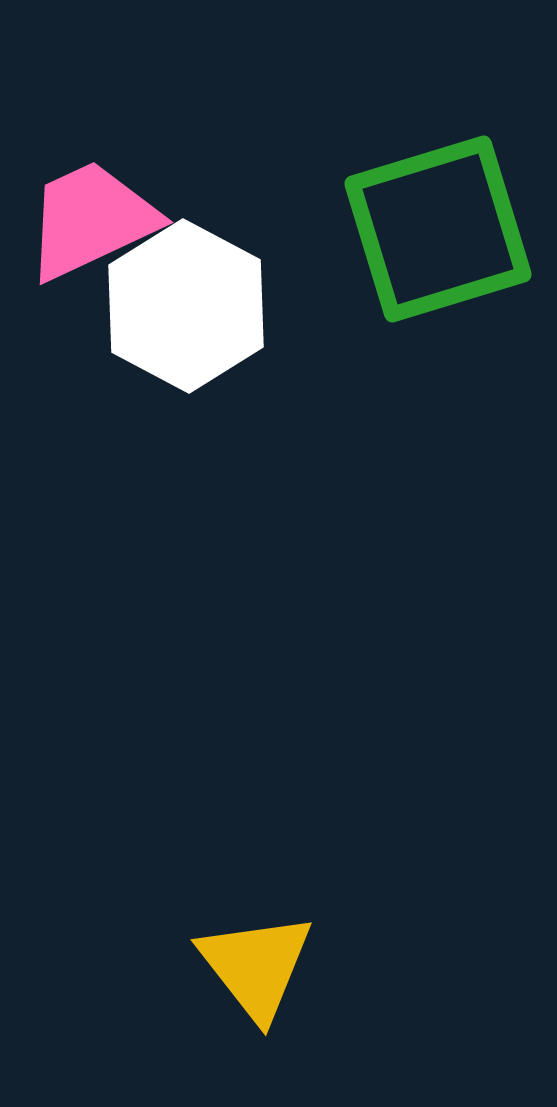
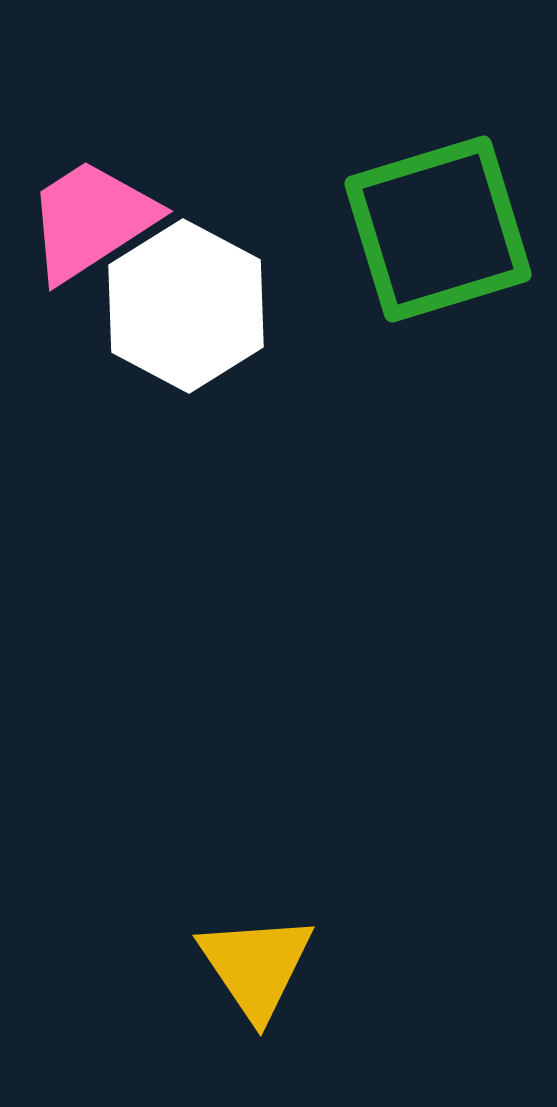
pink trapezoid: rotated 8 degrees counterclockwise
yellow triangle: rotated 4 degrees clockwise
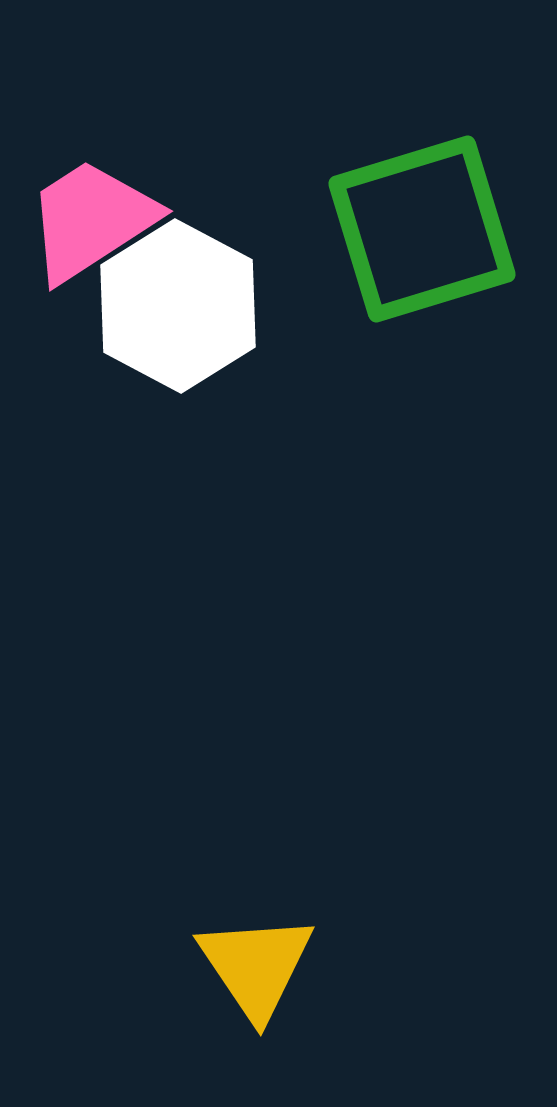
green square: moved 16 px left
white hexagon: moved 8 px left
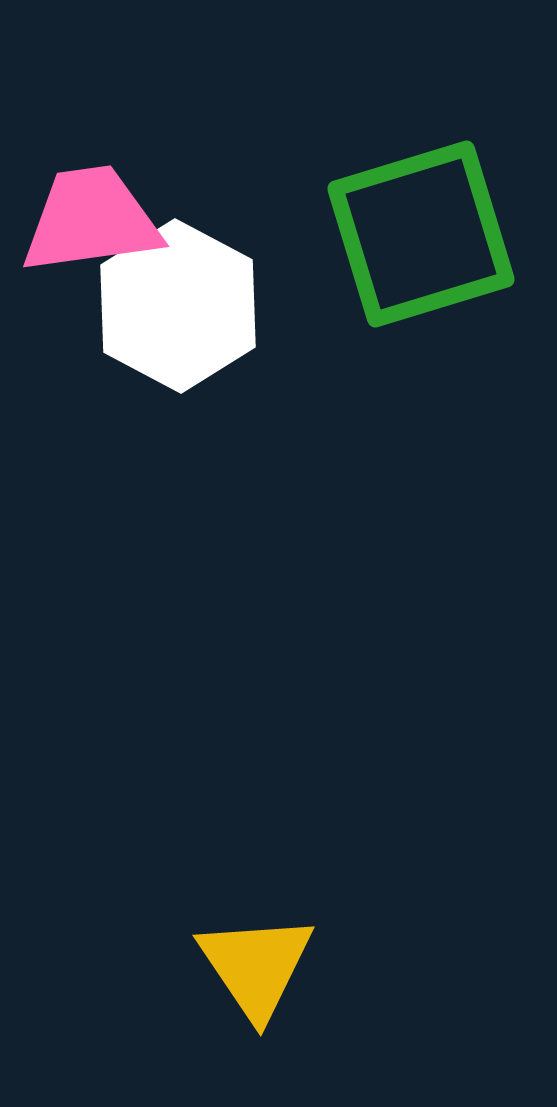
pink trapezoid: rotated 25 degrees clockwise
green square: moved 1 px left, 5 px down
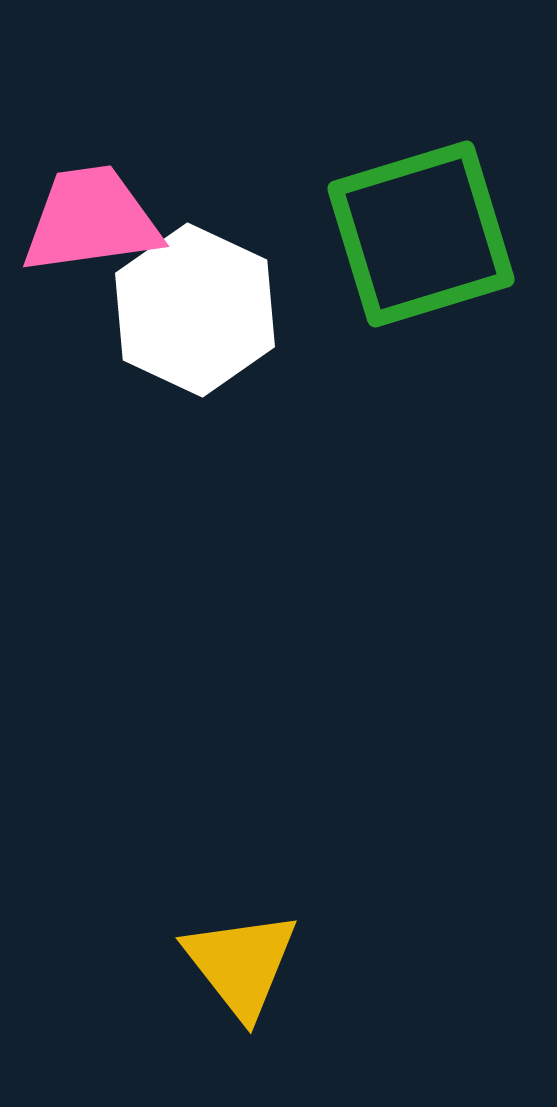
white hexagon: moved 17 px right, 4 px down; rotated 3 degrees counterclockwise
yellow triangle: moved 15 px left, 2 px up; rotated 4 degrees counterclockwise
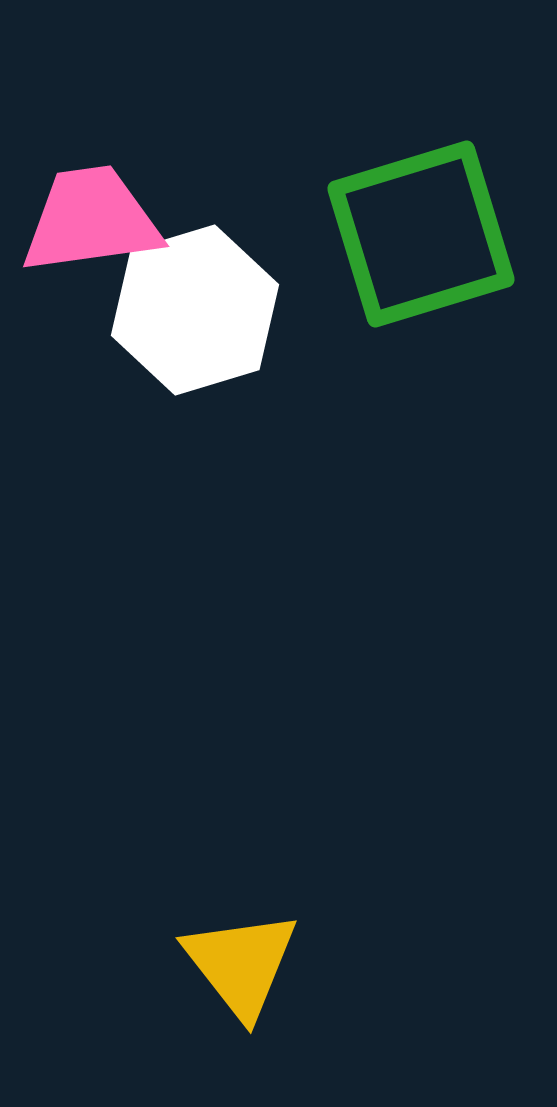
white hexagon: rotated 18 degrees clockwise
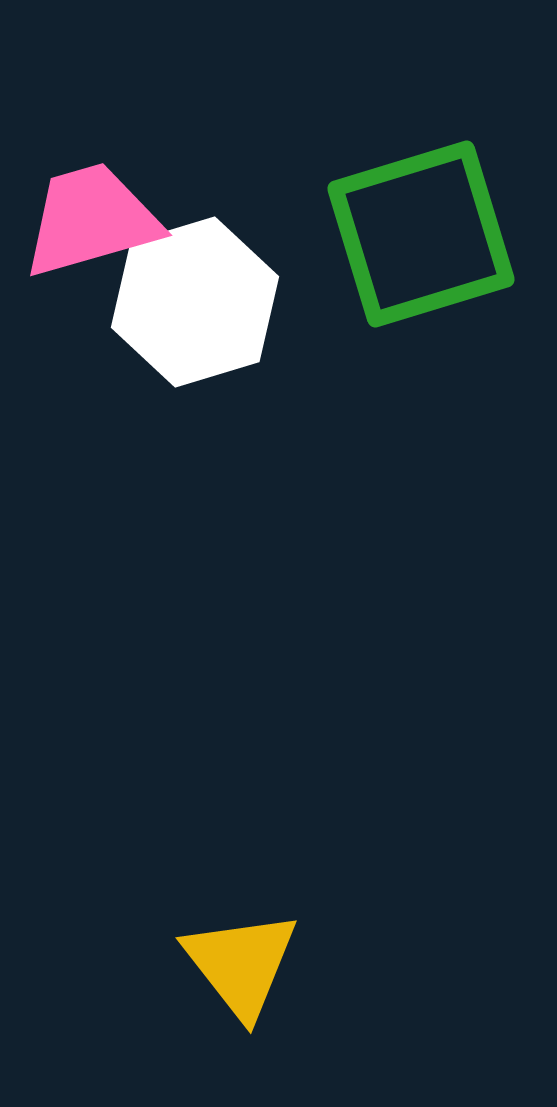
pink trapezoid: rotated 8 degrees counterclockwise
white hexagon: moved 8 px up
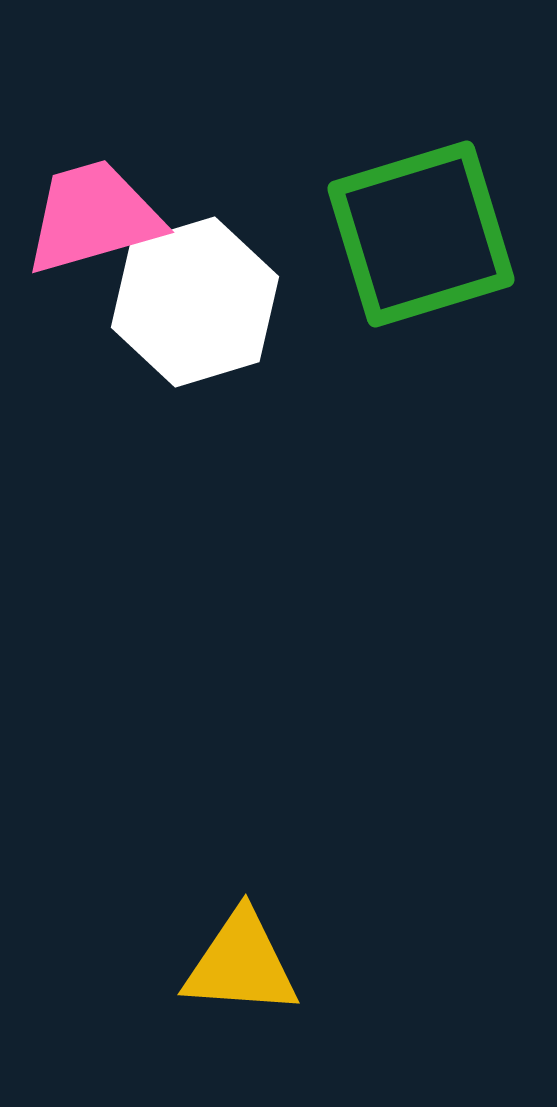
pink trapezoid: moved 2 px right, 3 px up
yellow triangle: rotated 48 degrees counterclockwise
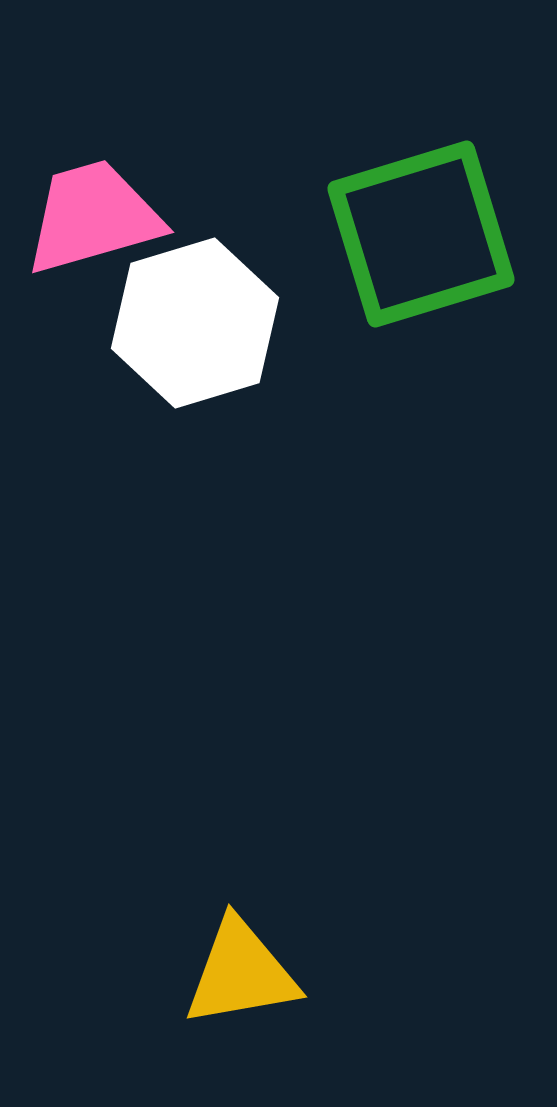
white hexagon: moved 21 px down
yellow triangle: moved 9 px down; rotated 14 degrees counterclockwise
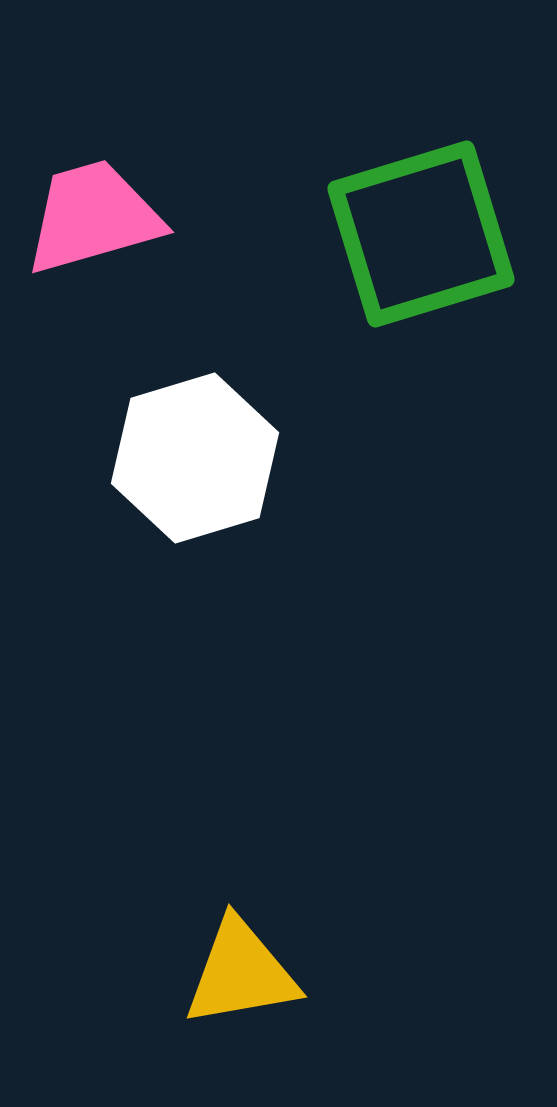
white hexagon: moved 135 px down
